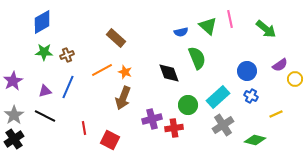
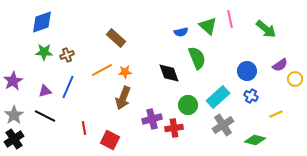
blue diamond: rotated 10 degrees clockwise
orange star: rotated 24 degrees counterclockwise
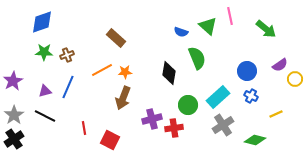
pink line: moved 3 px up
blue semicircle: rotated 32 degrees clockwise
black diamond: rotated 30 degrees clockwise
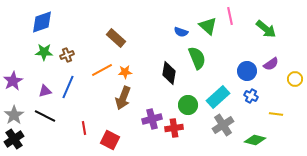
purple semicircle: moved 9 px left, 1 px up
yellow line: rotated 32 degrees clockwise
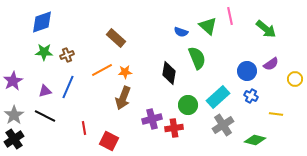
red square: moved 1 px left, 1 px down
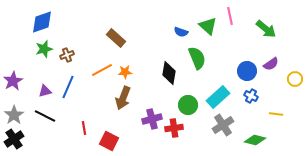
green star: moved 3 px up; rotated 18 degrees counterclockwise
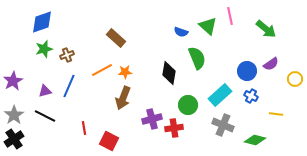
blue line: moved 1 px right, 1 px up
cyan rectangle: moved 2 px right, 2 px up
gray cross: rotated 35 degrees counterclockwise
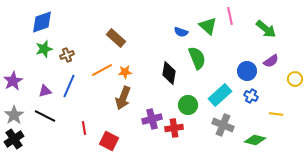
purple semicircle: moved 3 px up
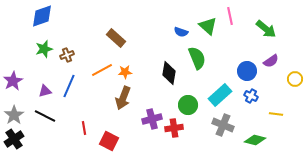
blue diamond: moved 6 px up
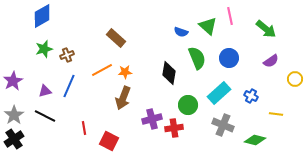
blue diamond: rotated 10 degrees counterclockwise
blue circle: moved 18 px left, 13 px up
cyan rectangle: moved 1 px left, 2 px up
